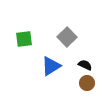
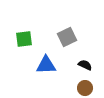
gray square: rotated 18 degrees clockwise
blue triangle: moved 5 px left, 1 px up; rotated 30 degrees clockwise
brown circle: moved 2 px left, 5 px down
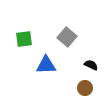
gray square: rotated 24 degrees counterclockwise
black semicircle: moved 6 px right
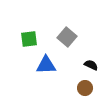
green square: moved 5 px right
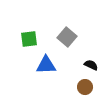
brown circle: moved 1 px up
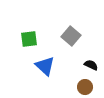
gray square: moved 4 px right, 1 px up
blue triangle: moved 1 px left, 1 px down; rotated 45 degrees clockwise
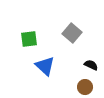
gray square: moved 1 px right, 3 px up
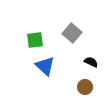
green square: moved 6 px right, 1 px down
black semicircle: moved 3 px up
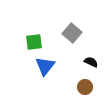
green square: moved 1 px left, 2 px down
blue triangle: rotated 25 degrees clockwise
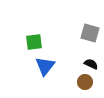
gray square: moved 18 px right; rotated 24 degrees counterclockwise
black semicircle: moved 2 px down
brown circle: moved 5 px up
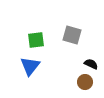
gray square: moved 18 px left, 2 px down
green square: moved 2 px right, 2 px up
blue triangle: moved 15 px left
